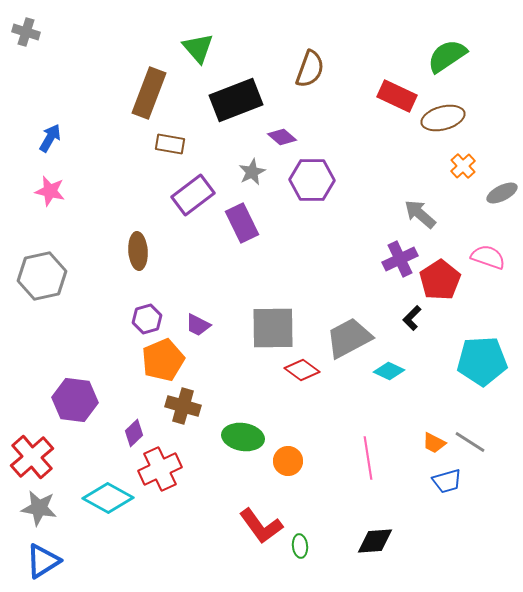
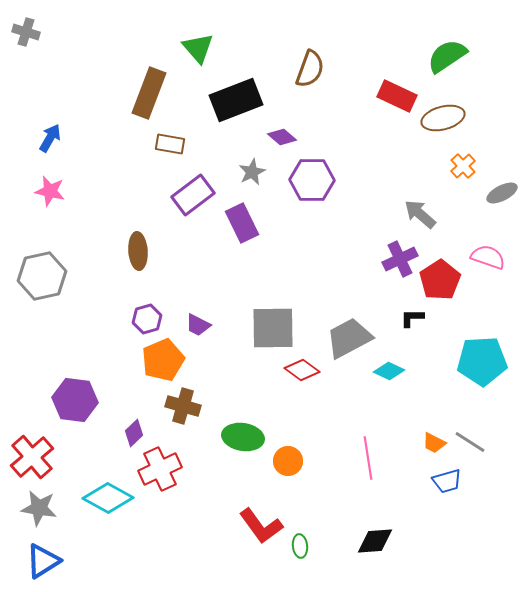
black L-shape at (412, 318): rotated 45 degrees clockwise
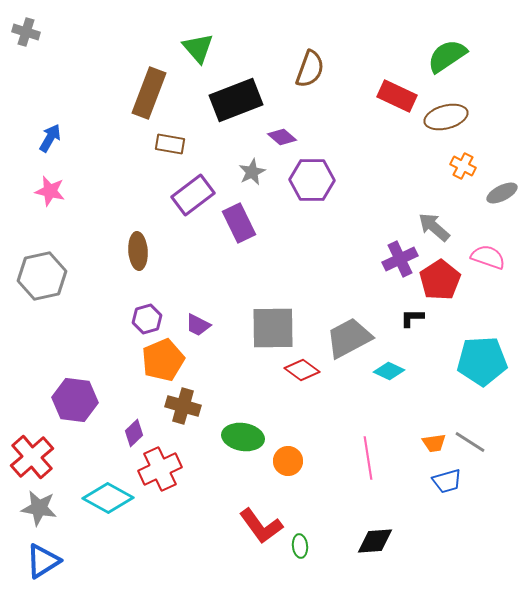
brown ellipse at (443, 118): moved 3 px right, 1 px up
orange cross at (463, 166): rotated 20 degrees counterclockwise
gray arrow at (420, 214): moved 14 px right, 13 px down
purple rectangle at (242, 223): moved 3 px left
orange trapezoid at (434, 443): rotated 35 degrees counterclockwise
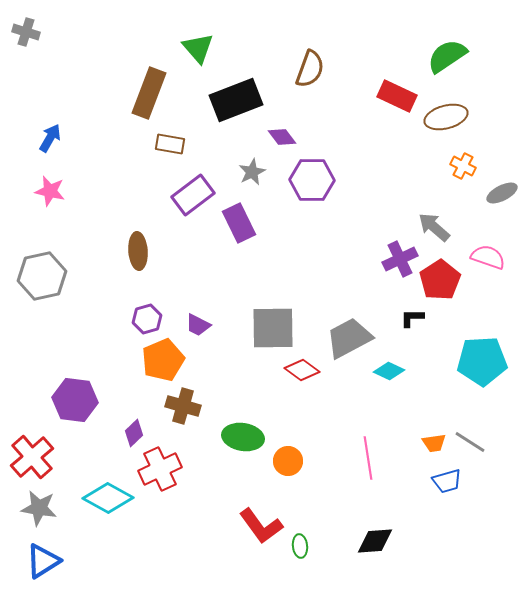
purple diamond at (282, 137): rotated 12 degrees clockwise
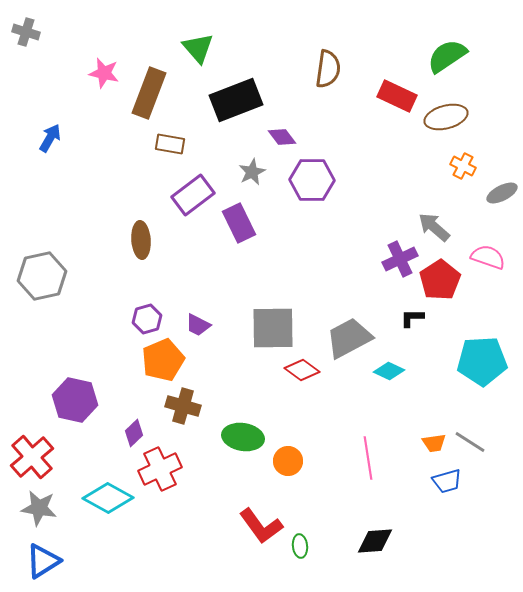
brown semicircle at (310, 69): moved 18 px right; rotated 12 degrees counterclockwise
pink star at (50, 191): moved 54 px right, 118 px up
brown ellipse at (138, 251): moved 3 px right, 11 px up
purple hexagon at (75, 400): rotated 6 degrees clockwise
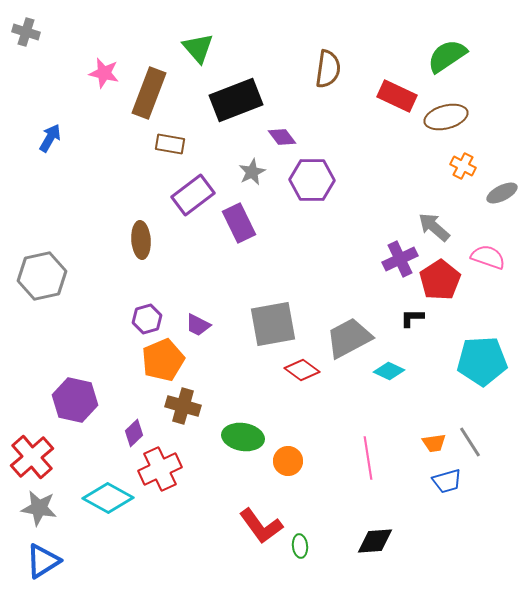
gray square at (273, 328): moved 4 px up; rotated 9 degrees counterclockwise
gray line at (470, 442): rotated 24 degrees clockwise
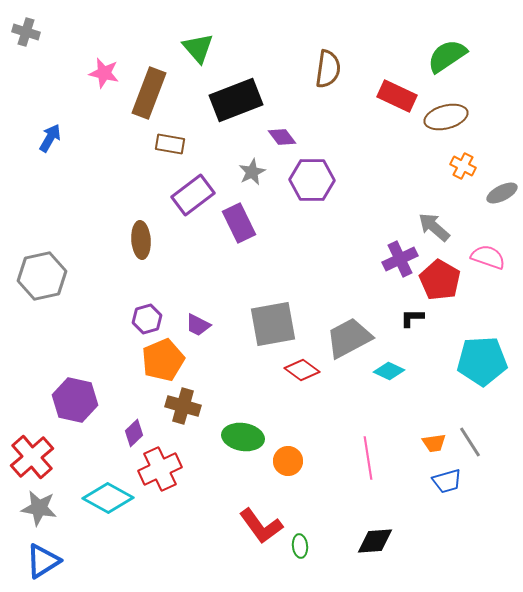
red pentagon at (440, 280): rotated 9 degrees counterclockwise
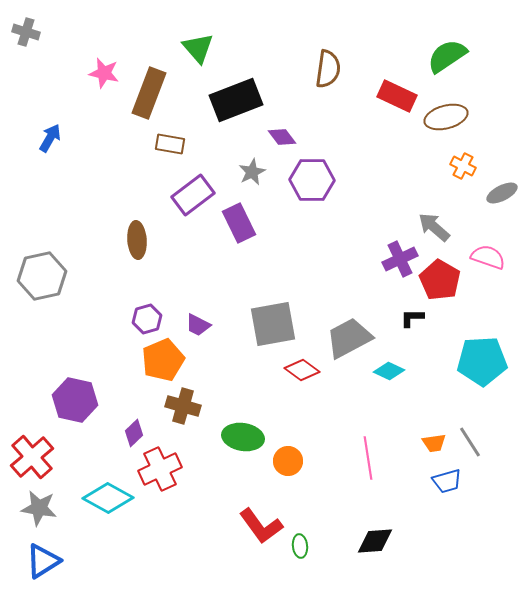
brown ellipse at (141, 240): moved 4 px left
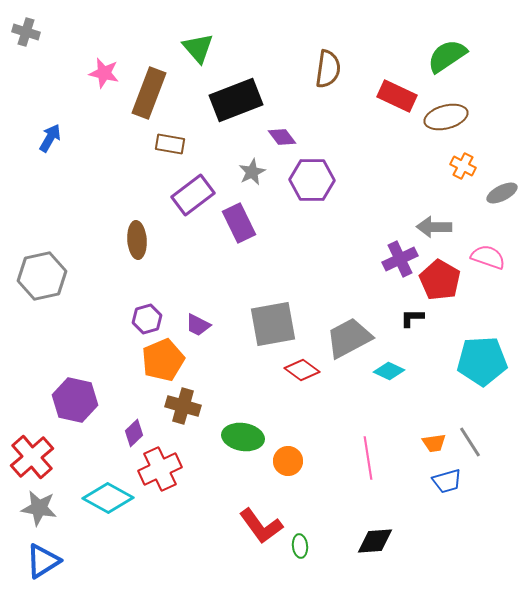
gray arrow at (434, 227): rotated 40 degrees counterclockwise
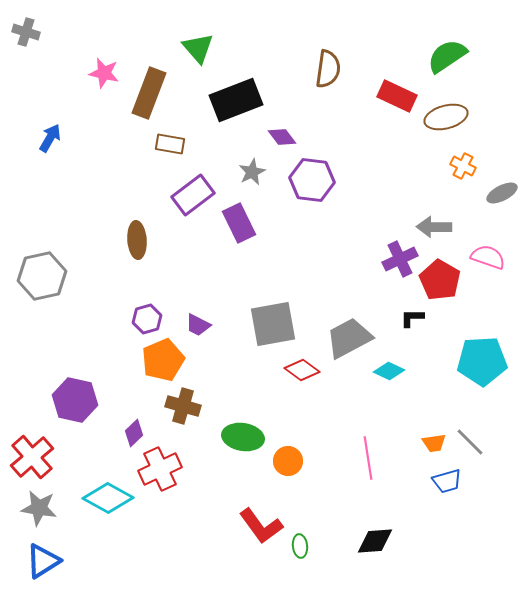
purple hexagon at (312, 180): rotated 6 degrees clockwise
gray line at (470, 442): rotated 12 degrees counterclockwise
